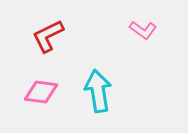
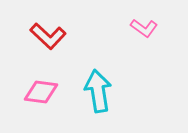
pink L-shape: moved 1 px right, 2 px up
red L-shape: rotated 111 degrees counterclockwise
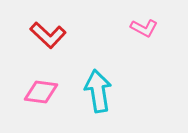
pink L-shape: rotated 8 degrees counterclockwise
red L-shape: moved 1 px up
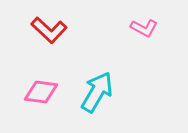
red L-shape: moved 1 px right, 5 px up
cyan arrow: moved 1 px left, 1 px down; rotated 39 degrees clockwise
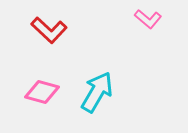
pink L-shape: moved 4 px right, 9 px up; rotated 12 degrees clockwise
pink diamond: moved 1 px right; rotated 8 degrees clockwise
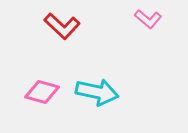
red L-shape: moved 13 px right, 4 px up
cyan arrow: rotated 72 degrees clockwise
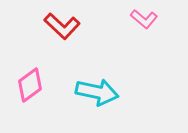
pink L-shape: moved 4 px left
pink diamond: moved 12 px left, 7 px up; rotated 52 degrees counterclockwise
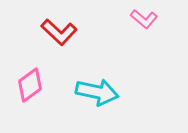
red L-shape: moved 3 px left, 6 px down
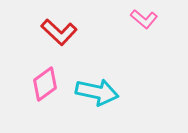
pink diamond: moved 15 px right, 1 px up
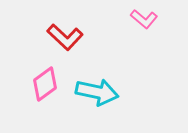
red L-shape: moved 6 px right, 5 px down
